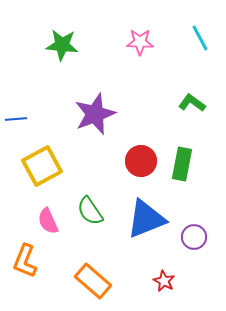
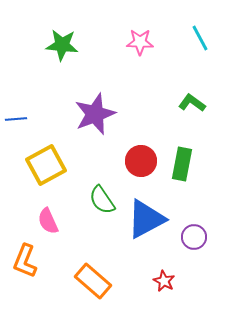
yellow square: moved 4 px right, 1 px up
green semicircle: moved 12 px right, 11 px up
blue triangle: rotated 6 degrees counterclockwise
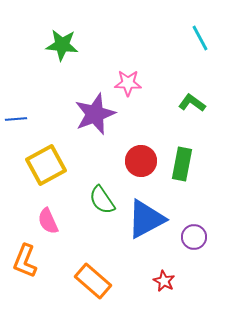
pink star: moved 12 px left, 41 px down
